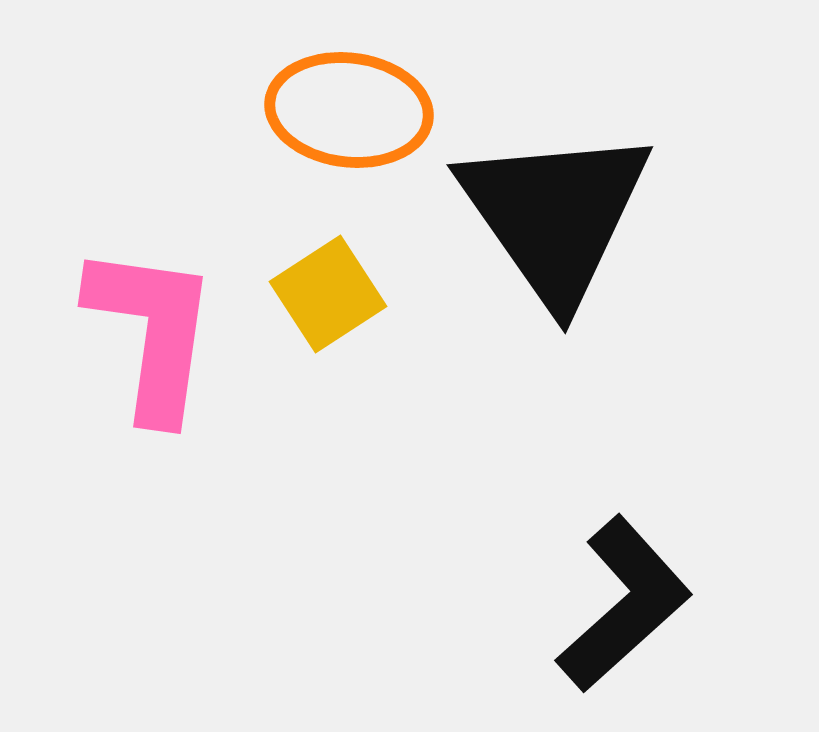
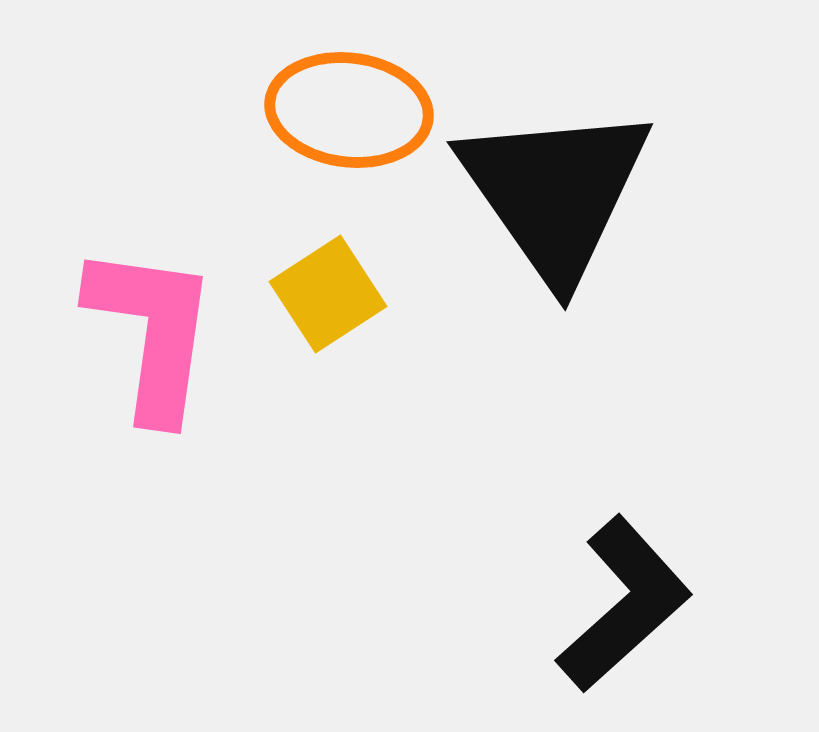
black triangle: moved 23 px up
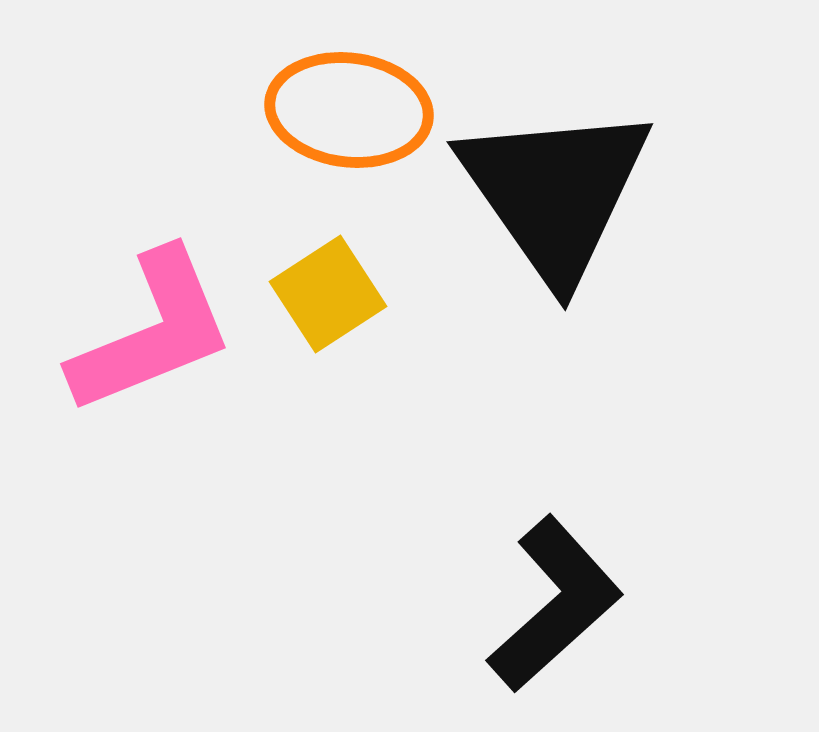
pink L-shape: rotated 60 degrees clockwise
black L-shape: moved 69 px left
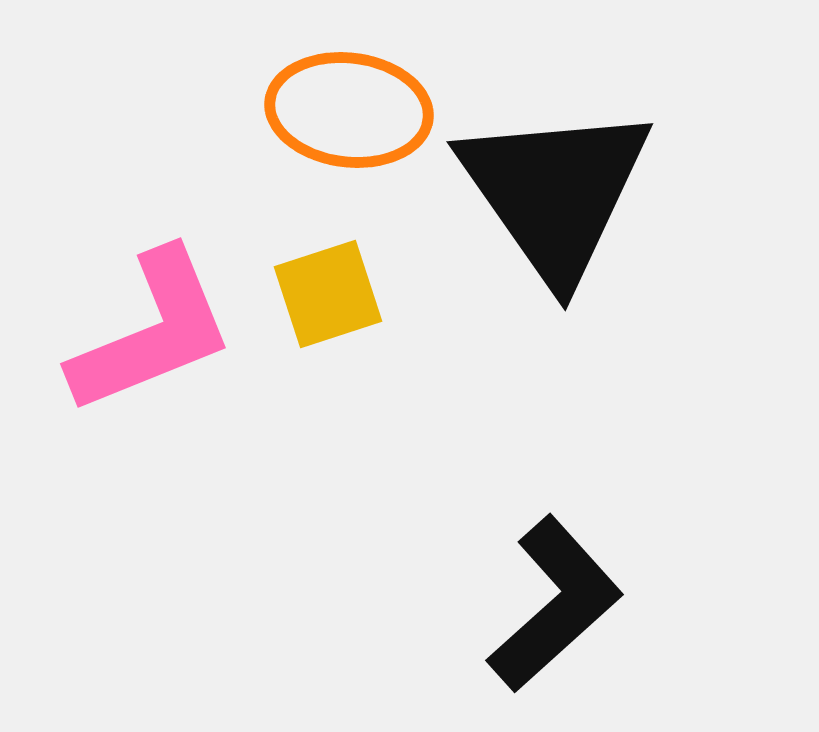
yellow square: rotated 15 degrees clockwise
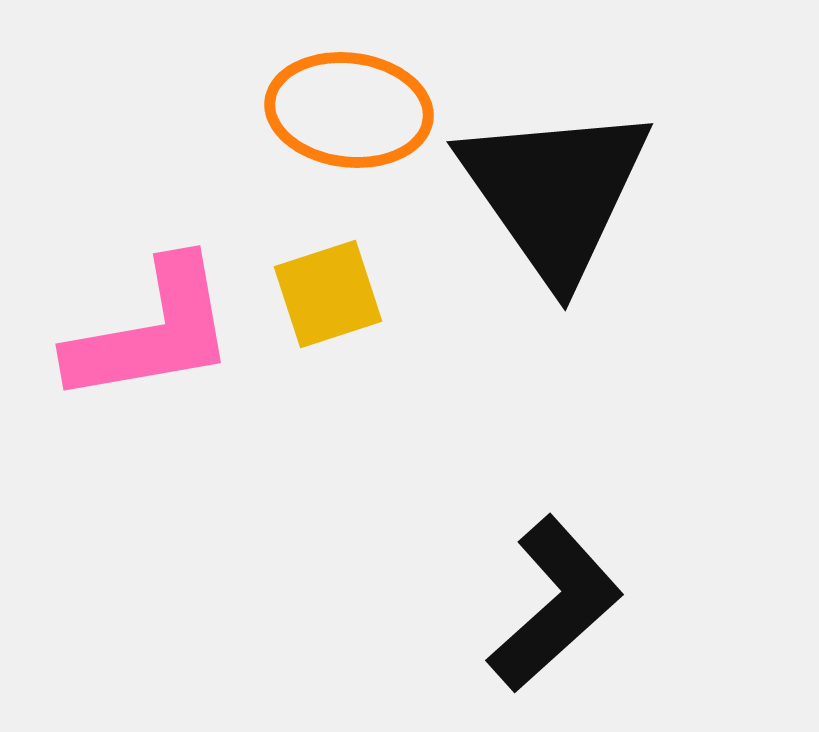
pink L-shape: rotated 12 degrees clockwise
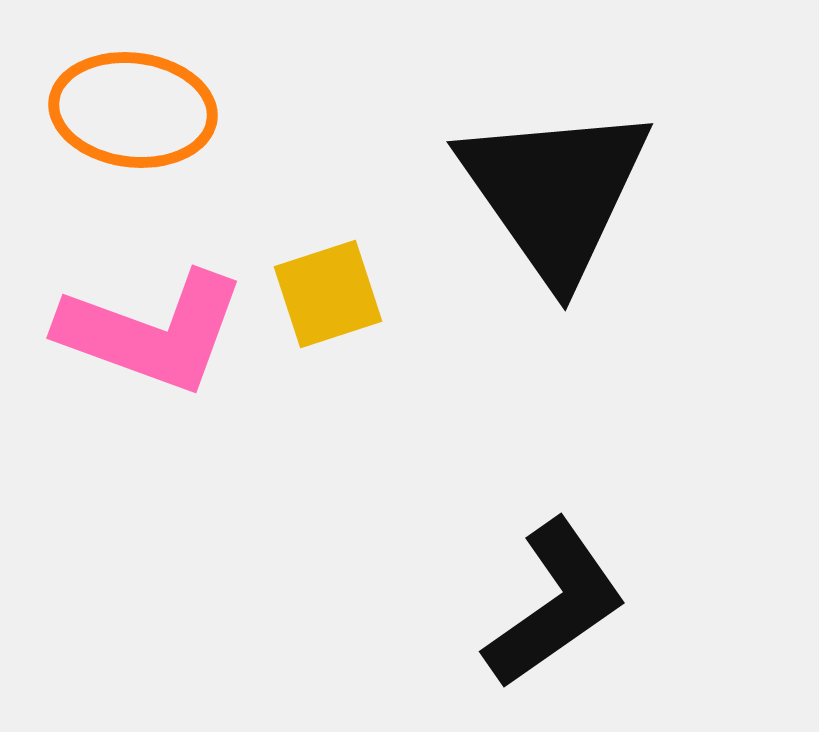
orange ellipse: moved 216 px left
pink L-shape: rotated 30 degrees clockwise
black L-shape: rotated 7 degrees clockwise
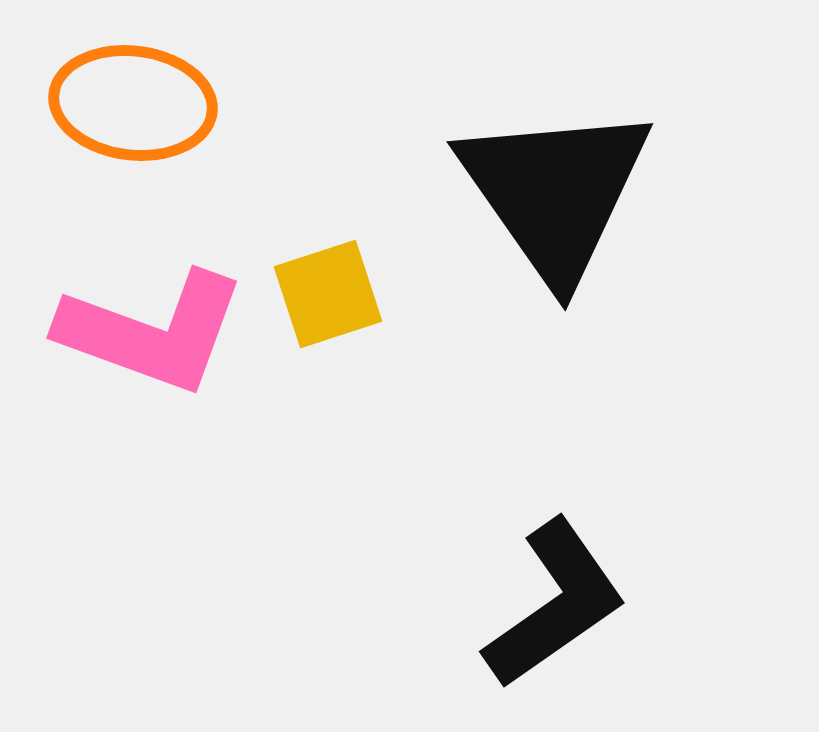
orange ellipse: moved 7 px up
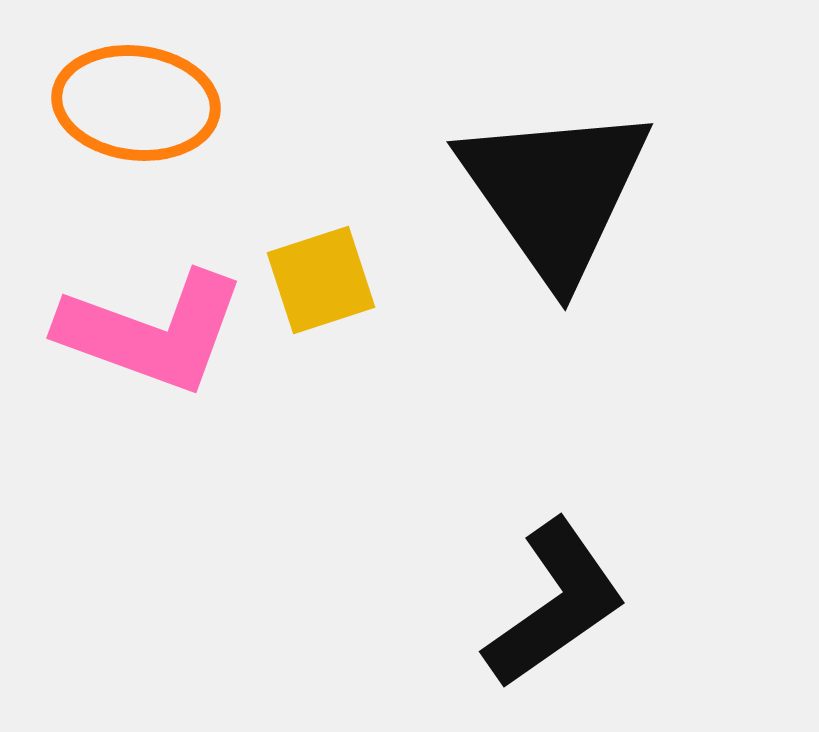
orange ellipse: moved 3 px right
yellow square: moved 7 px left, 14 px up
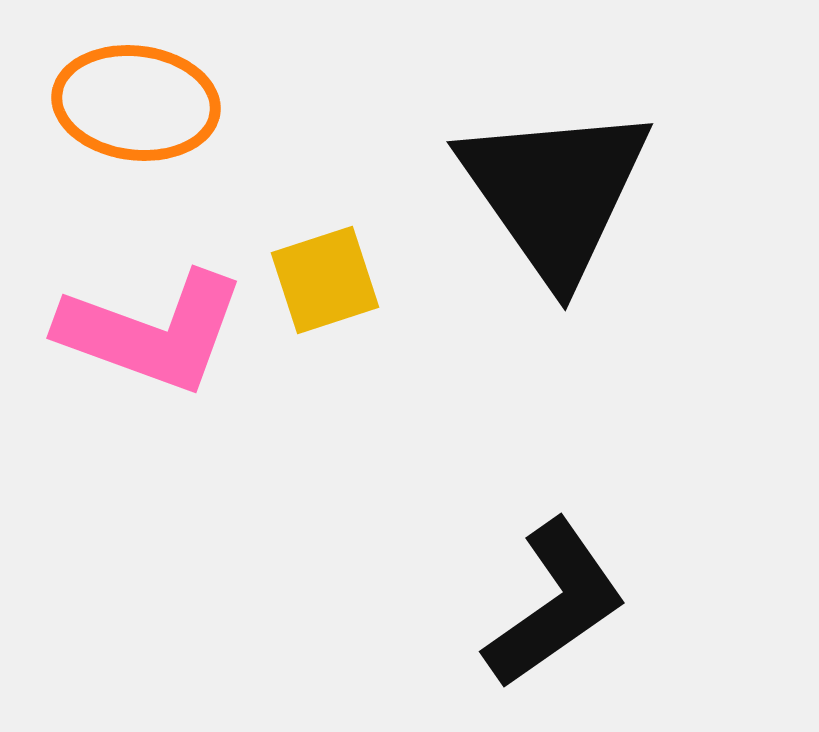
yellow square: moved 4 px right
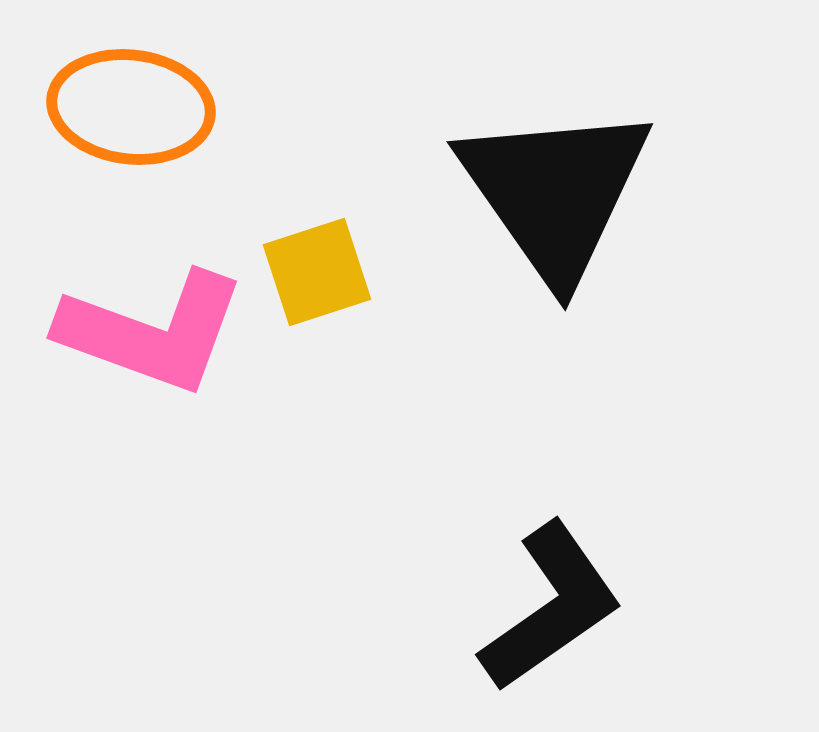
orange ellipse: moved 5 px left, 4 px down
yellow square: moved 8 px left, 8 px up
black L-shape: moved 4 px left, 3 px down
